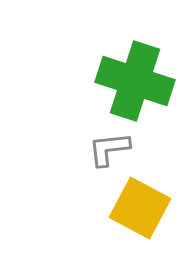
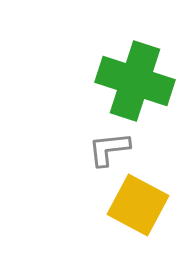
yellow square: moved 2 px left, 3 px up
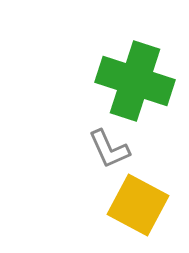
gray L-shape: rotated 108 degrees counterclockwise
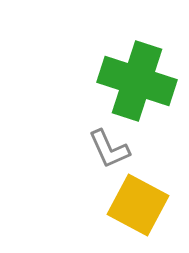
green cross: moved 2 px right
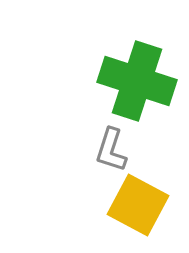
gray L-shape: moved 2 px right, 1 px down; rotated 42 degrees clockwise
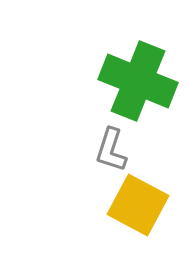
green cross: moved 1 px right; rotated 4 degrees clockwise
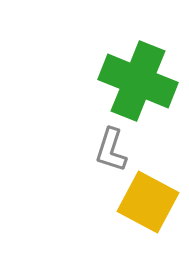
yellow square: moved 10 px right, 3 px up
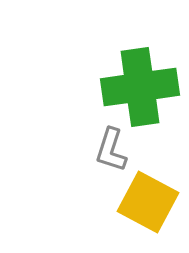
green cross: moved 2 px right, 6 px down; rotated 30 degrees counterclockwise
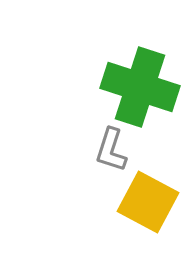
green cross: rotated 26 degrees clockwise
